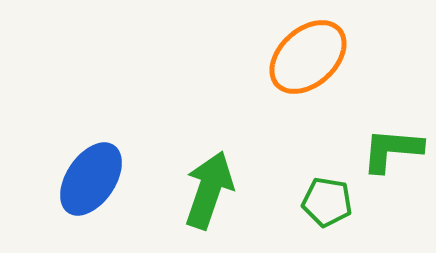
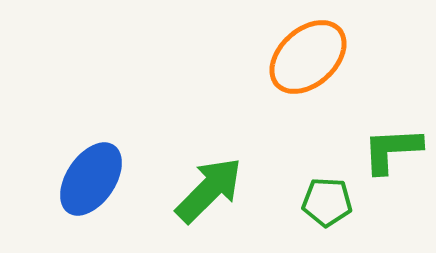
green L-shape: rotated 8 degrees counterclockwise
green arrow: rotated 26 degrees clockwise
green pentagon: rotated 6 degrees counterclockwise
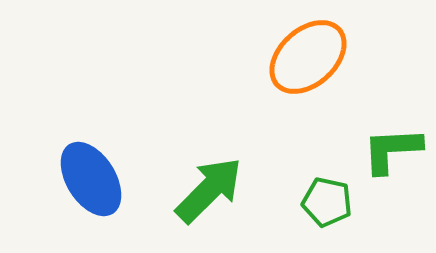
blue ellipse: rotated 66 degrees counterclockwise
green pentagon: rotated 9 degrees clockwise
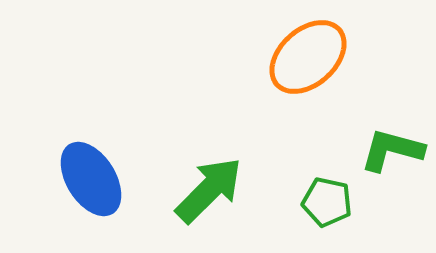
green L-shape: rotated 18 degrees clockwise
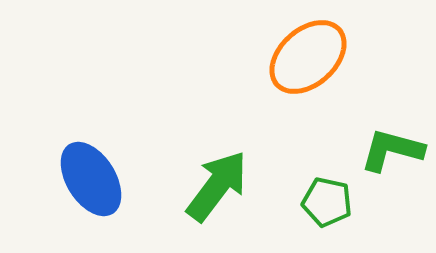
green arrow: moved 8 px right, 4 px up; rotated 8 degrees counterclockwise
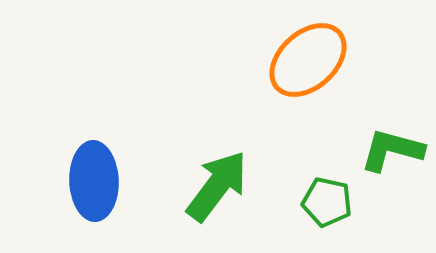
orange ellipse: moved 3 px down
blue ellipse: moved 3 px right, 2 px down; rotated 30 degrees clockwise
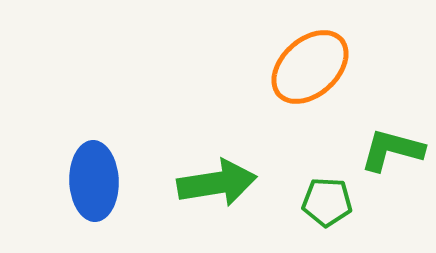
orange ellipse: moved 2 px right, 7 px down
green arrow: moved 3 px up; rotated 44 degrees clockwise
green pentagon: rotated 9 degrees counterclockwise
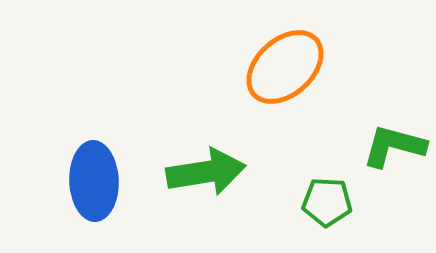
orange ellipse: moved 25 px left
green L-shape: moved 2 px right, 4 px up
green arrow: moved 11 px left, 11 px up
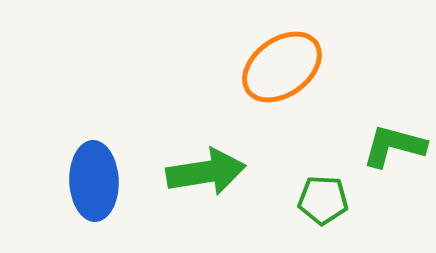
orange ellipse: moved 3 px left; rotated 6 degrees clockwise
green pentagon: moved 4 px left, 2 px up
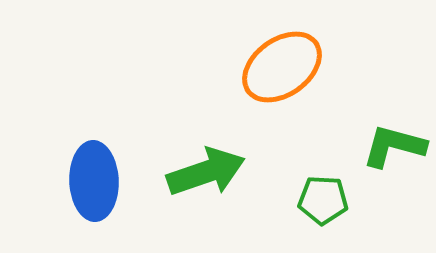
green arrow: rotated 10 degrees counterclockwise
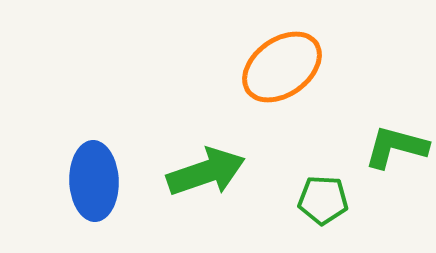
green L-shape: moved 2 px right, 1 px down
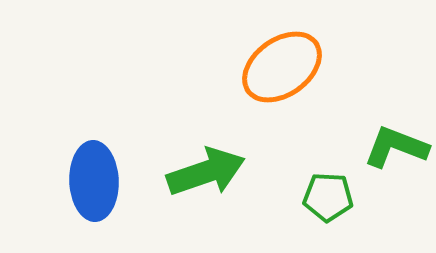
green L-shape: rotated 6 degrees clockwise
green pentagon: moved 5 px right, 3 px up
